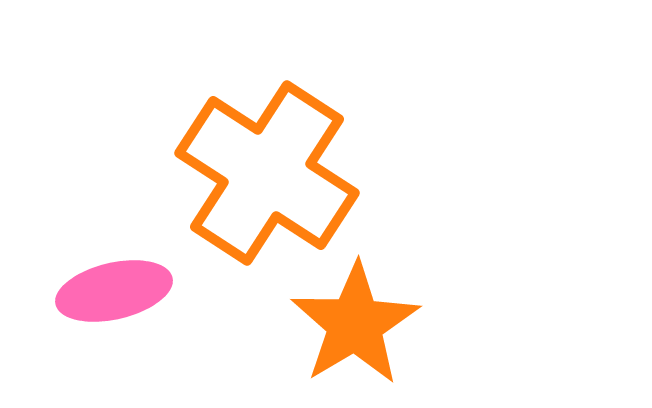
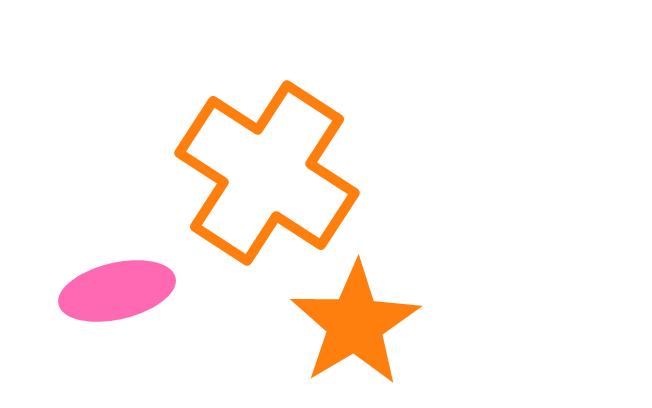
pink ellipse: moved 3 px right
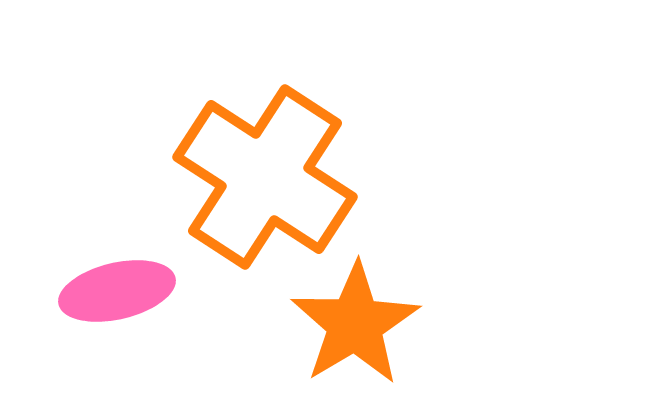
orange cross: moved 2 px left, 4 px down
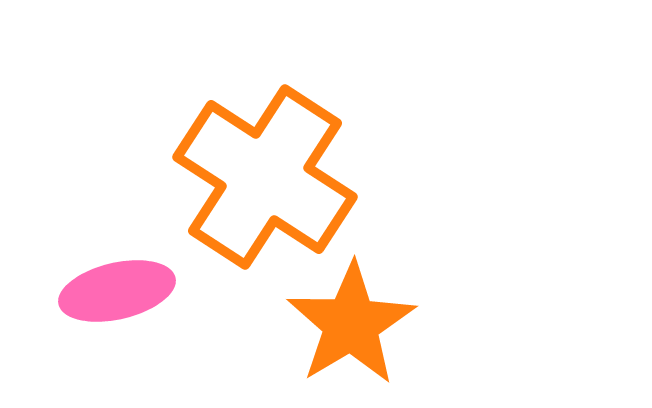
orange star: moved 4 px left
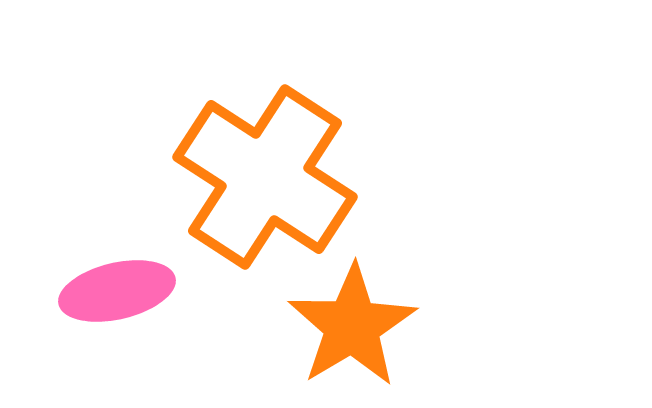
orange star: moved 1 px right, 2 px down
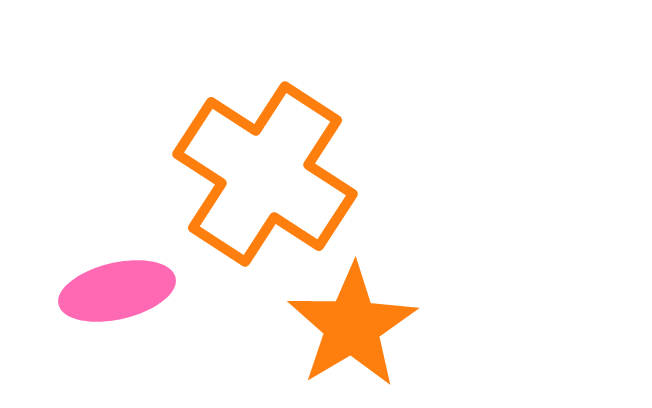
orange cross: moved 3 px up
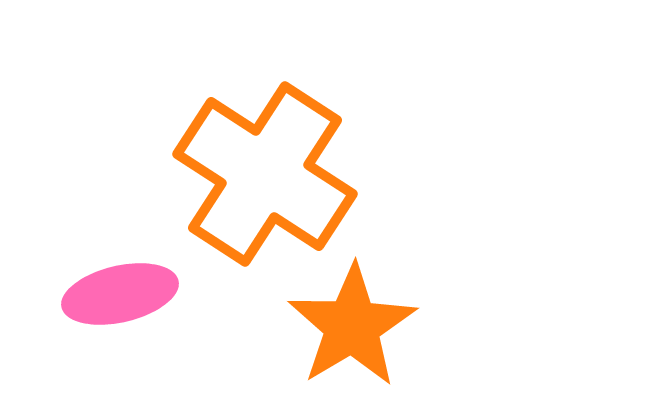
pink ellipse: moved 3 px right, 3 px down
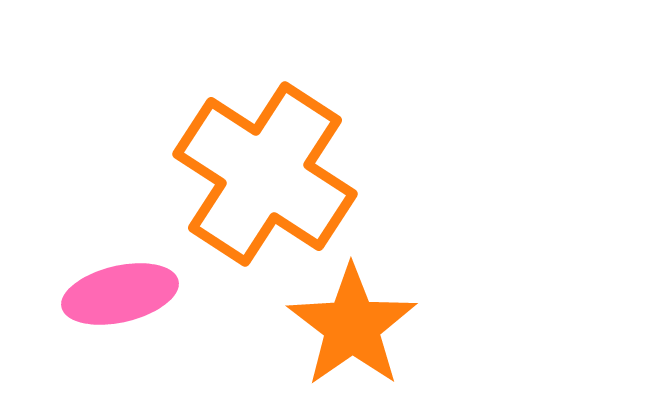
orange star: rotated 4 degrees counterclockwise
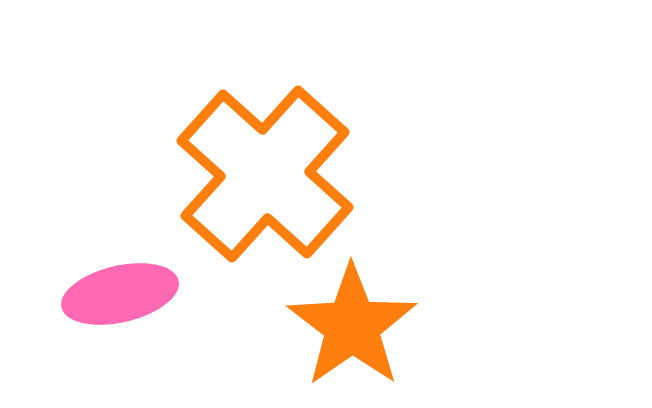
orange cross: rotated 9 degrees clockwise
